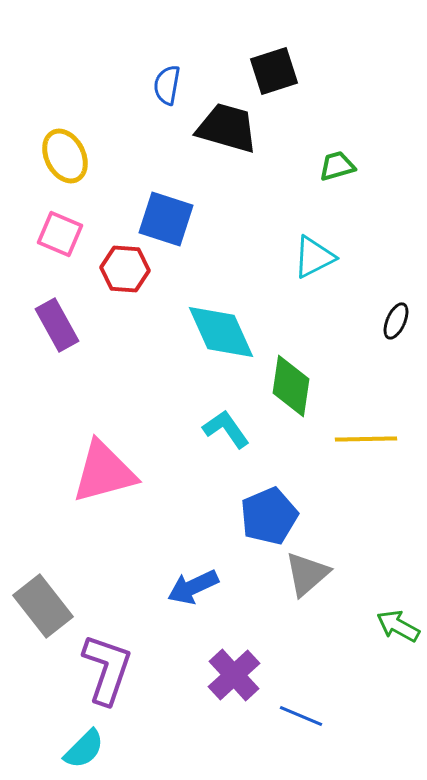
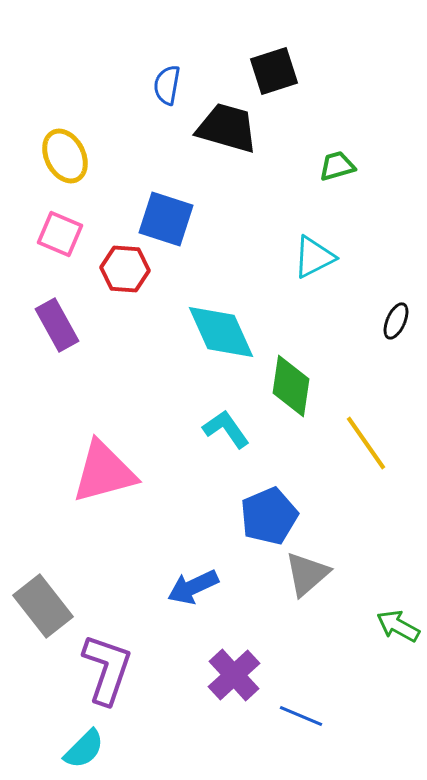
yellow line: moved 4 px down; rotated 56 degrees clockwise
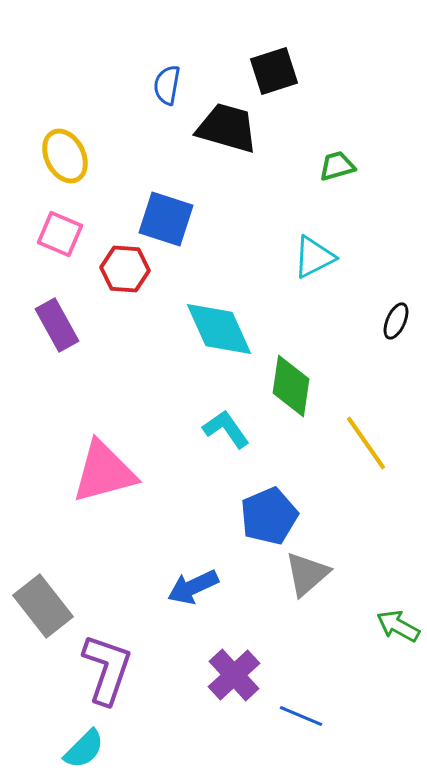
cyan diamond: moved 2 px left, 3 px up
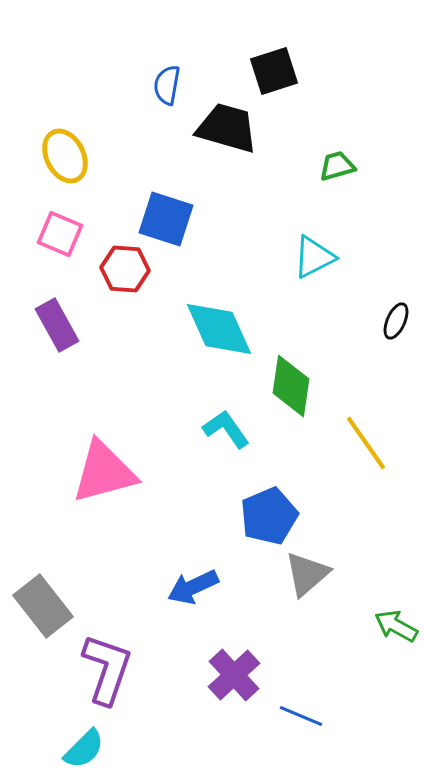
green arrow: moved 2 px left
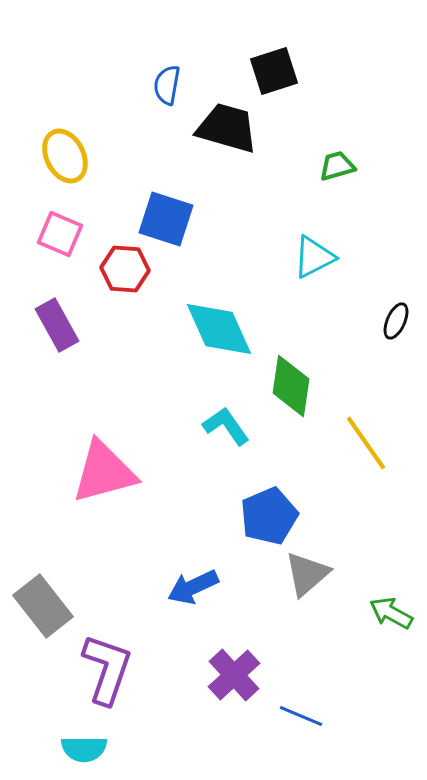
cyan L-shape: moved 3 px up
green arrow: moved 5 px left, 13 px up
cyan semicircle: rotated 45 degrees clockwise
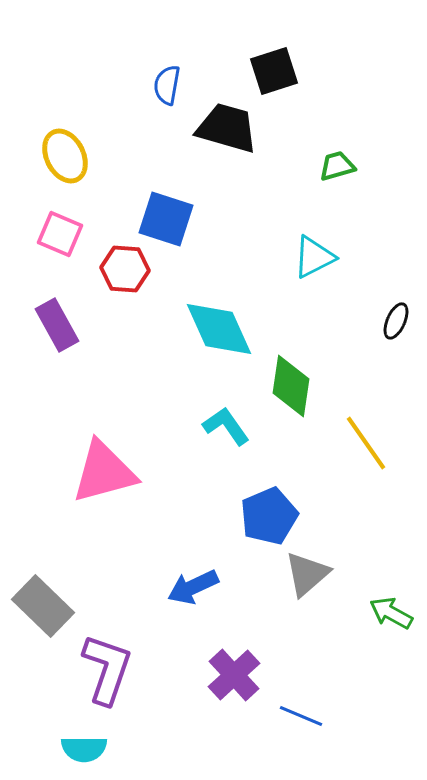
gray rectangle: rotated 8 degrees counterclockwise
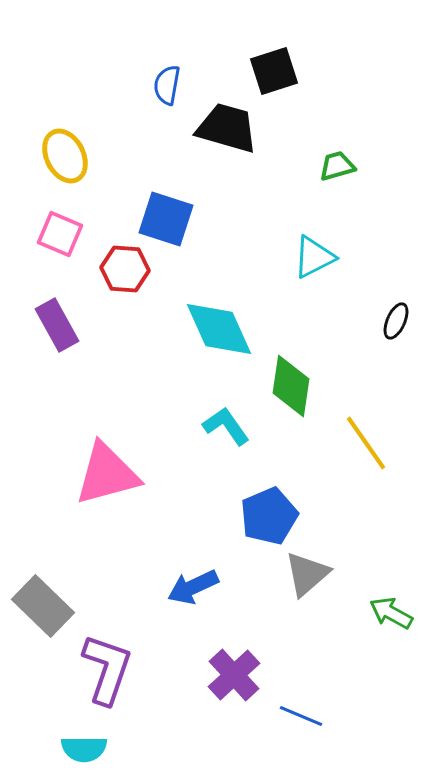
pink triangle: moved 3 px right, 2 px down
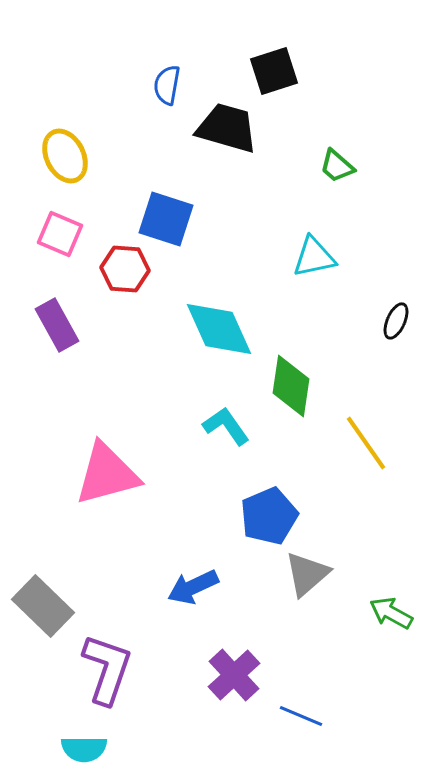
green trapezoid: rotated 123 degrees counterclockwise
cyan triangle: rotated 15 degrees clockwise
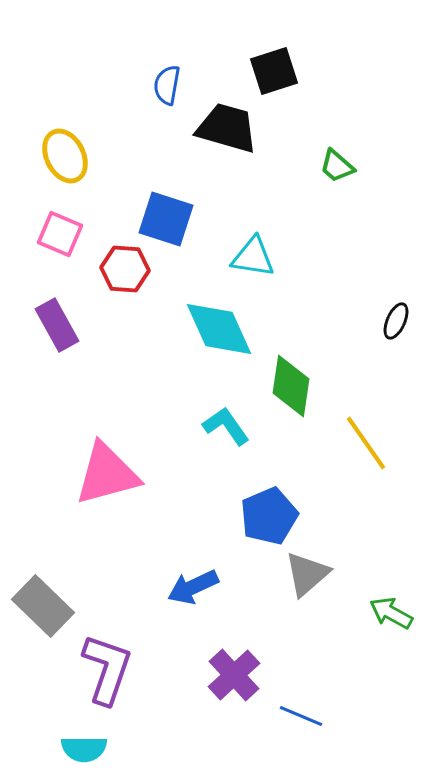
cyan triangle: moved 61 px left; rotated 21 degrees clockwise
